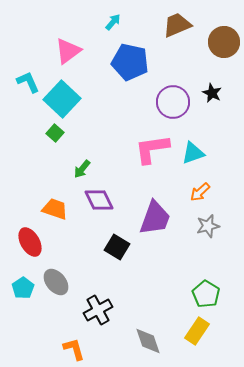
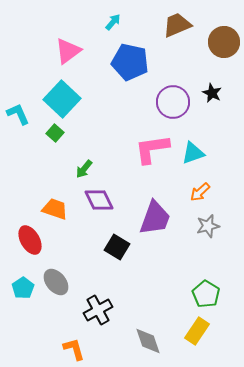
cyan L-shape: moved 10 px left, 32 px down
green arrow: moved 2 px right
red ellipse: moved 2 px up
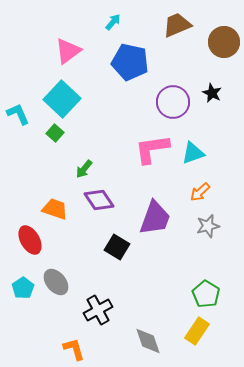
purple diamond: rotated 8 degrees counterclockwise
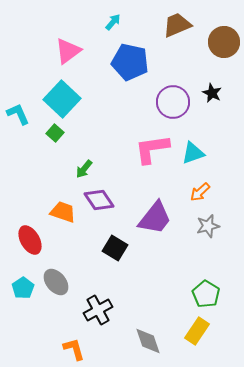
orange trapezoid: moved 8 px right, 3 px down
purple trapezoid: rotated 18 degrees clockwise
black square: moved 2 px left, 1 px down
